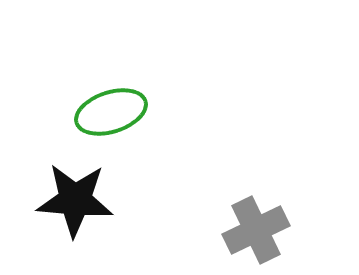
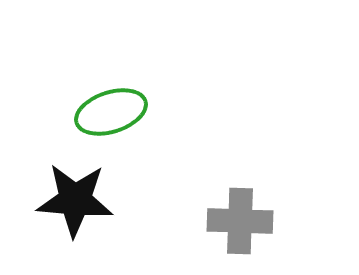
gray cross: moved 16 px left, 9 px up; rotated 28 degrees clockwise
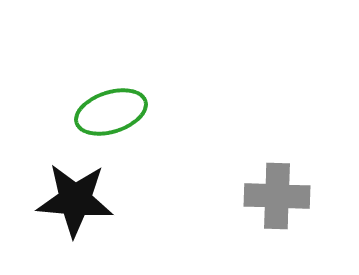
gray cross: moved 37 px right, 25 px up
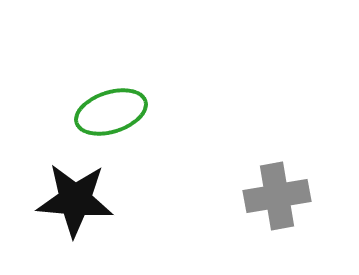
gray cross: rotated 12 degrees counterclockwise
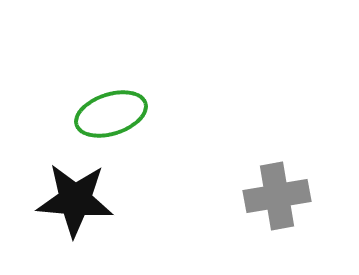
green ellipse: moved 2 px down
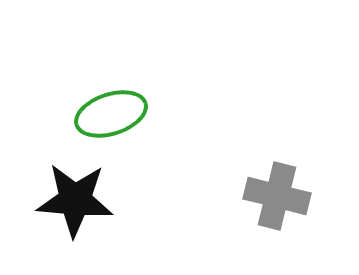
gray cross: rotated 24 degrees clockwise
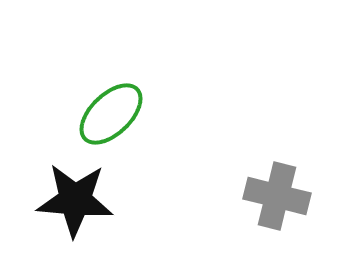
green ellipse: rotated 26 degrees counterclockwise
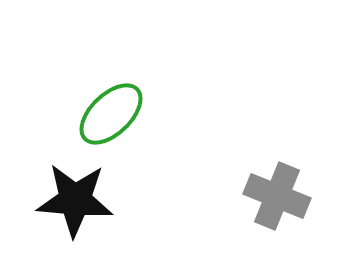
gray cross: rotated 8 degrees clockwise
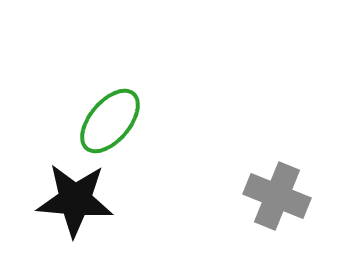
green ellipse: moved 1 px left, 7 px down; rotated 6 degrees counterclockwise
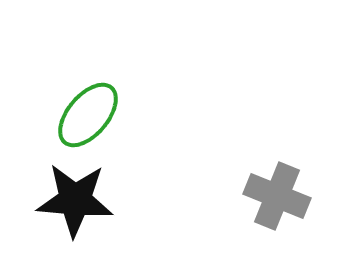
green ellipse: moved 22 px left, 6 px up
